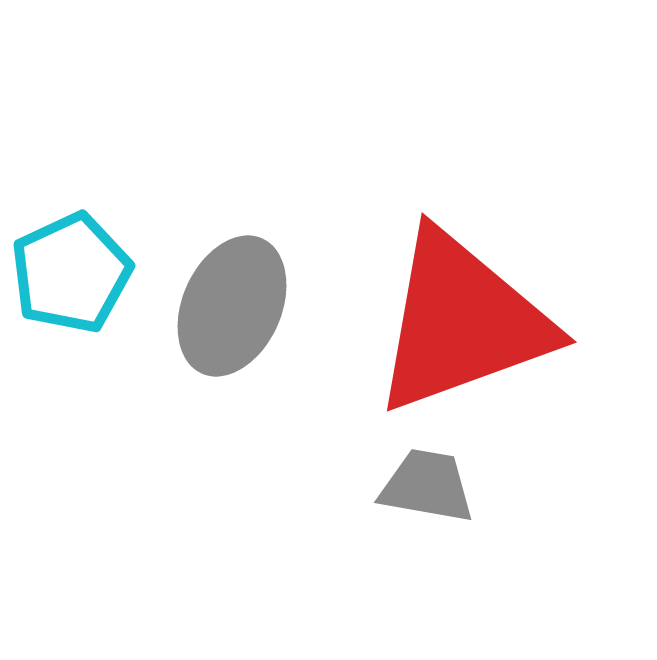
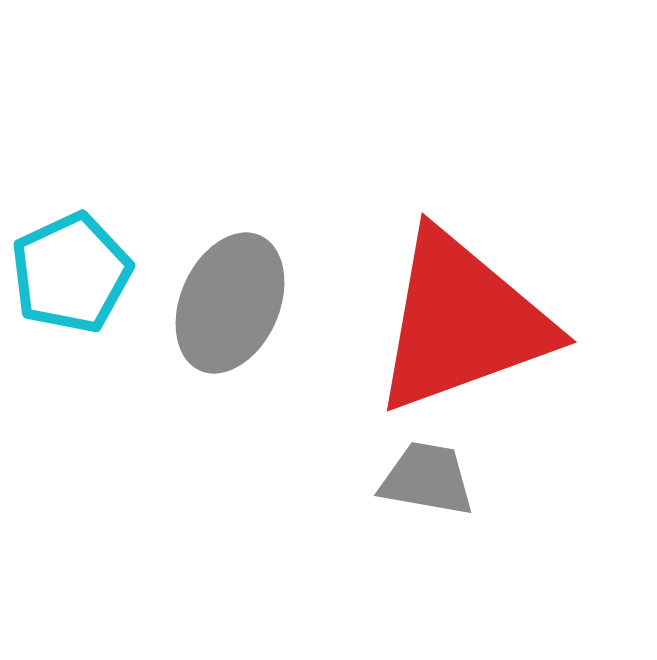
gray ellipse: moved 2 px left, 3 px up
gray trapezoid: moved 7 px up
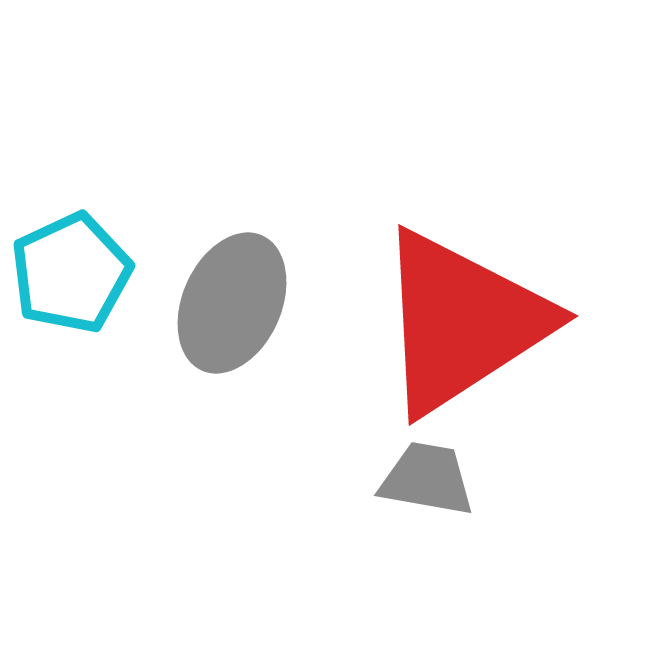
gray ellipse: moved 2 px right
red triangle: rotated 13 degrees counterclockwise
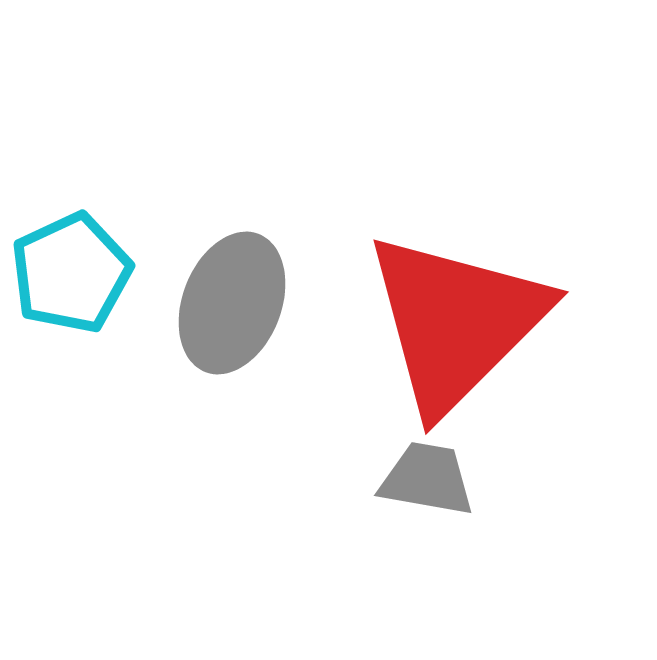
gray ellipse: rotated 3 degrees counterclockwise
red triangle: moved 6 px left; rotated 12 degrees counterclockwise
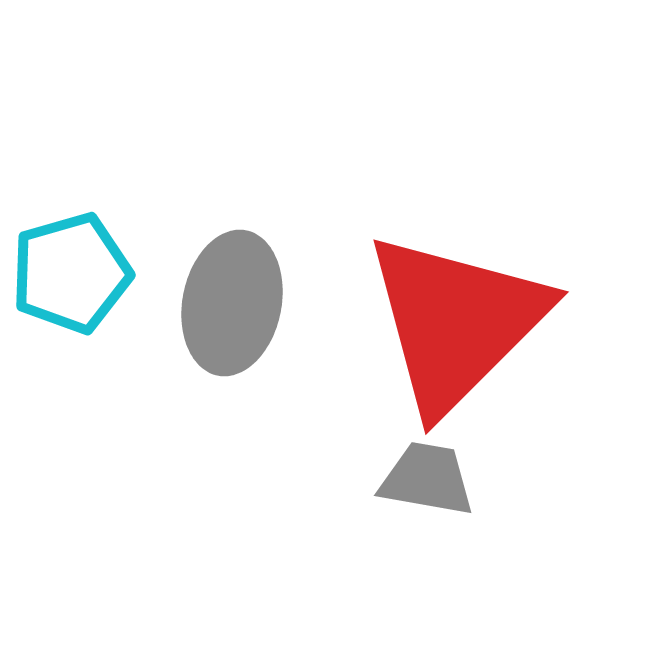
cyan pentagon: rotated 9 degrees clockwise
gray ellipse: rotated 10 degrees counterclockwise
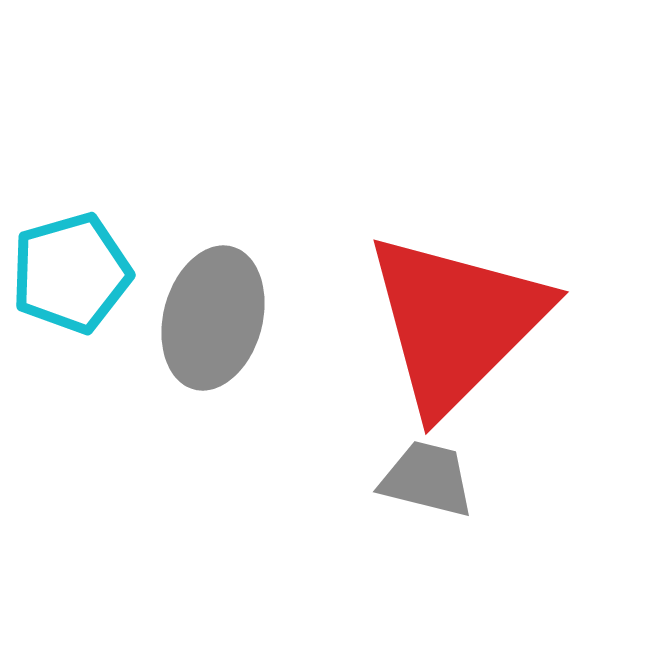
gray ellipse: moved 19 px left, 15 px down; rotated 4 degrees clockwise
gray trapezoid: rotated 4 degrees clockwise
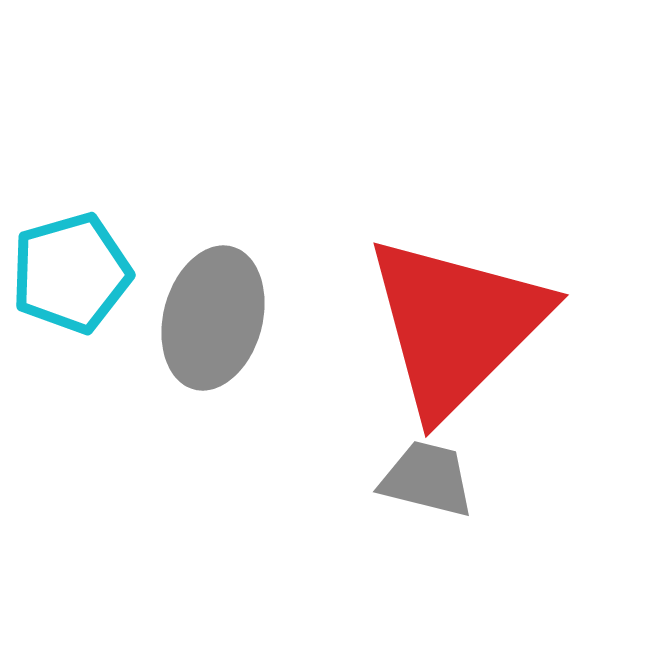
red triangle: moved 3 px down
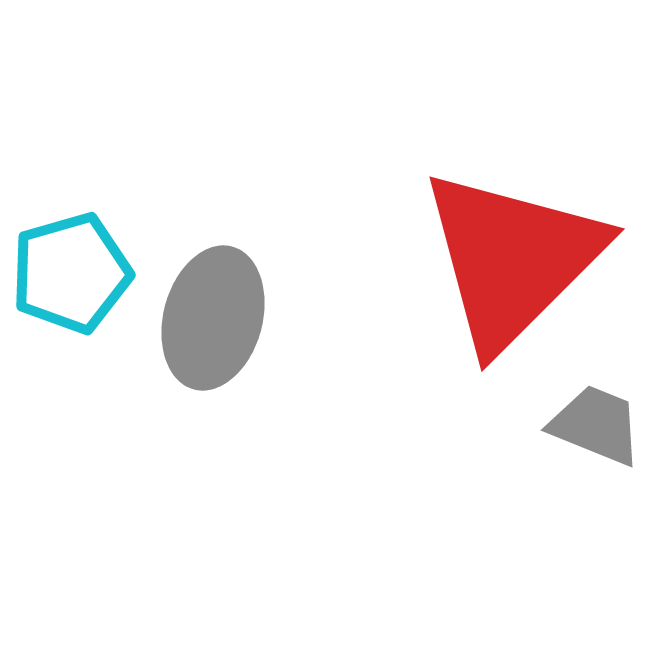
red triangle: moved 56 px right, 66 px up
gray trapezoid: moved 169 px right, 54 px up; rotated 8 degrees clockwise
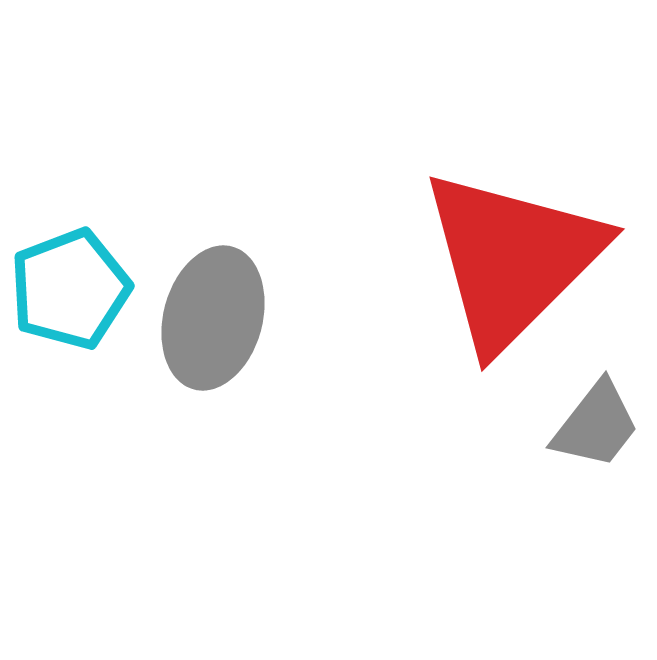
cyan pentagon: moved 1 px left, 16 px down; rotated 5 degrees counterclockwise
gray trapezoid: rotated 106 degrees clockwise
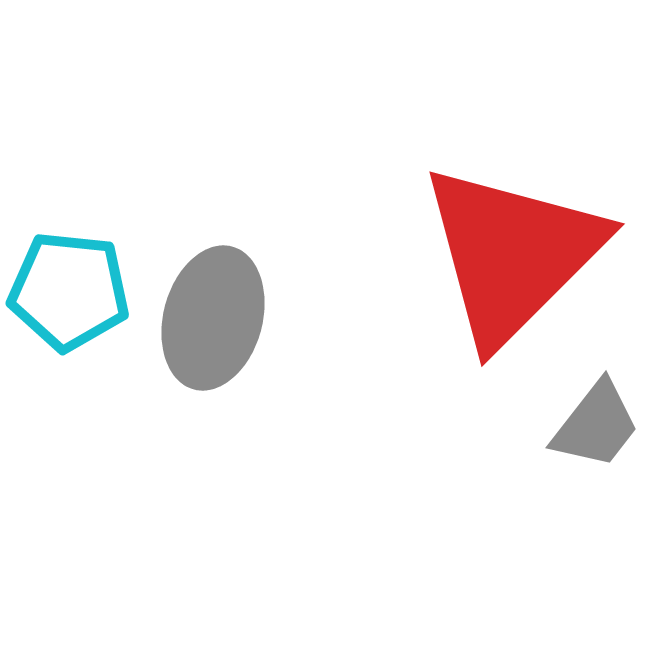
red triangle: moved 5 px up
cyan pentagon: moved 1 px left, 2 px down; rotated 27 degrees clockwise
